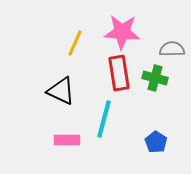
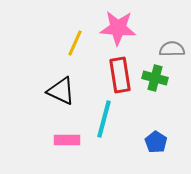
pink star: moved 4 px left, 4 px up
red rectangle: moved 1 px right, 2 px down
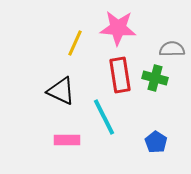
cyan line: moved 2 px up; rotated 42 degrees counterclockwise
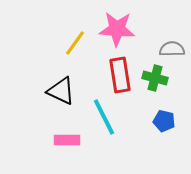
pink star: moved 1 px left, 1 px down
yellow line: rotated 12 degrees clockwise
blue pentagon: moved 8 px right, 21 px up; rotated 20 degrees counterclockwise
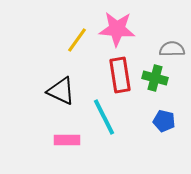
yellow line: moved 2 px right, 3 px up
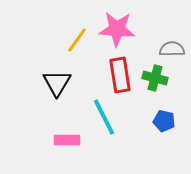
black triangle: moved 4 px left, 8 px up; rotated 36 degrees clockwise
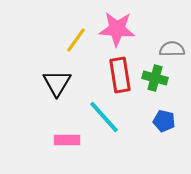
yellow line: moved 1 px left
cyan line: rotated 15 degrees counterclockwise
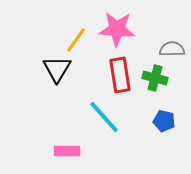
black triangle: moved 14 px up
pink rectangle: moved 11 px down
